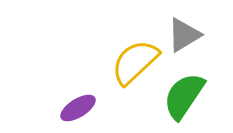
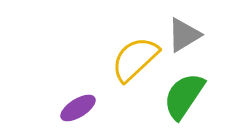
yellow semicircle: moved 3 px up
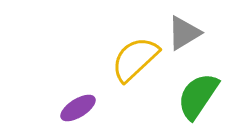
gray triangle: moved 2 px up
green semicircle: moved 14 px right
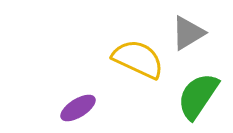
gray triangle: moved 4 px right
yellow semicircle: moved 3 px right; rotated 68 degrees clockwise
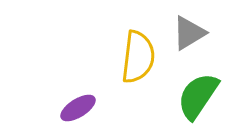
gray triangle: moved 1 px right
yellow semicircle: moved 2 px up; rotated 72 degrees clockwise
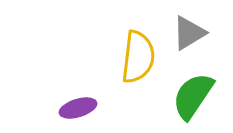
green semicircle: moved 5 px left
purple ellipse: rotated 15 degrees clockwise
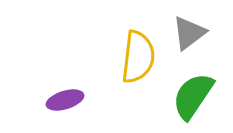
gray triangle: rotated 6 degrees counterclockwise
purple ellipse: moved 13 px left, 8 px up
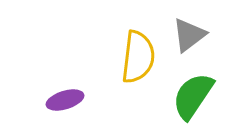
gray triangle: moved 2 px down
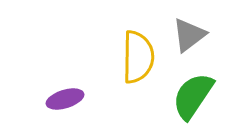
yellow semicircle: rotated 6 degrees counterclockwise
purple ellipse: moved 1 px up
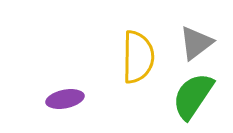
gray triangle: moved 7 px right, 8 px down
purple ellipse: rotated 6 degrees clockwise
